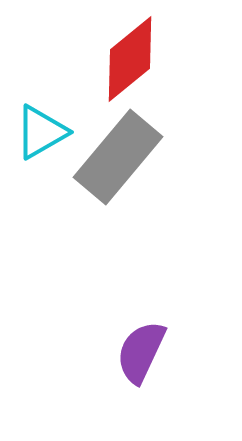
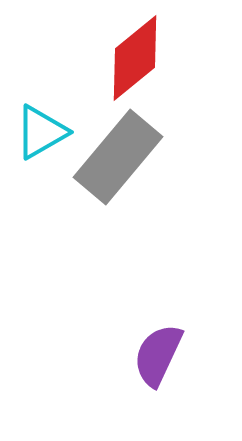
red diamond: moved 5 px right, 1 px up
purple semicircle: moved 17 px right, 3 px down
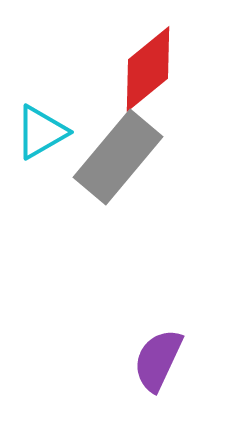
red diamond: moved 13 px right, 11 px down
purple semicircle: moved 5 px down
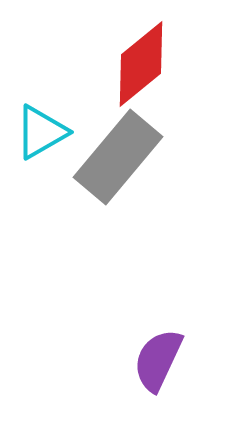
red diamond: moved 7 px left, 5 px up
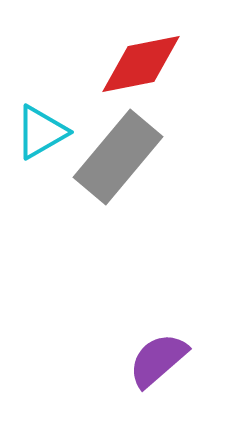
red diamond: rotated 28 degrees clockwise
purple semicircle: rotated 24 degrees clockwise
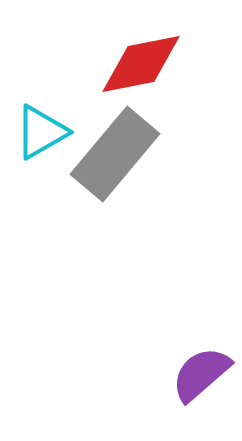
gray rectangle: moved 3 px left, 3 px up
purple semicircle: moved 43 px right, 14 px down
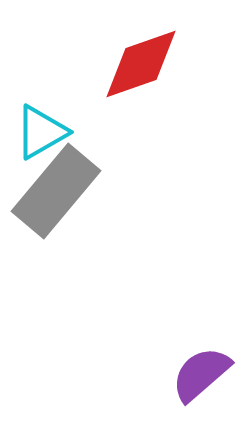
red diamond: rotated 8 degrees counterclockwise
gray rectangle: moved 59 px left, 37 px down
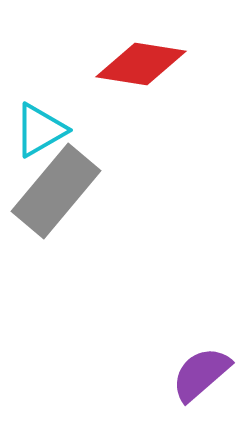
red diamond: rotated 28 degrees clockwise
cyan triangle: moved 1 px left, 2 px up
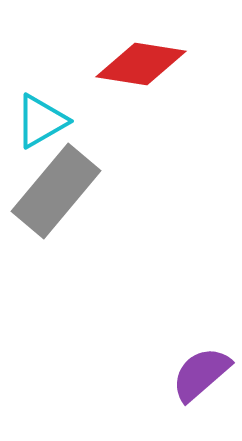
cyan triangle: moved 1 px right, 9 px up
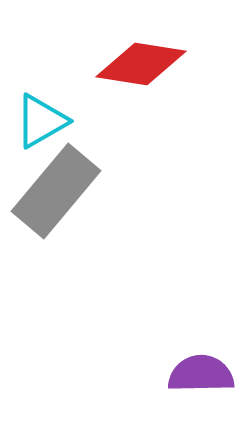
purple semicircle: rotated 40 degrees clockwise
